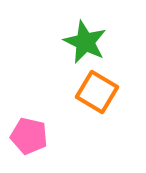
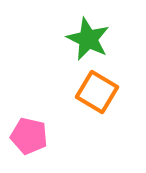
green star: moved 3 px right, 3 px up
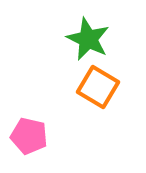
orange square: moved 1 px right, 5 px up
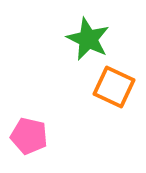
orange square: moved 16 px right; rotated 6 degrees counterclockwise
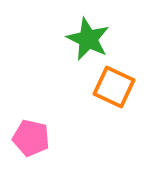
pink pentagon: moved 2 px right, 2 px down
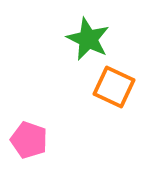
pink pentagon: moved 2 px left, 2 px down; rotated 6 degrees clockwise
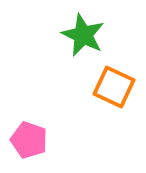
green star: moved 5 px left, 4 px up
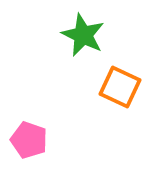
orange square: moved 6 px right
